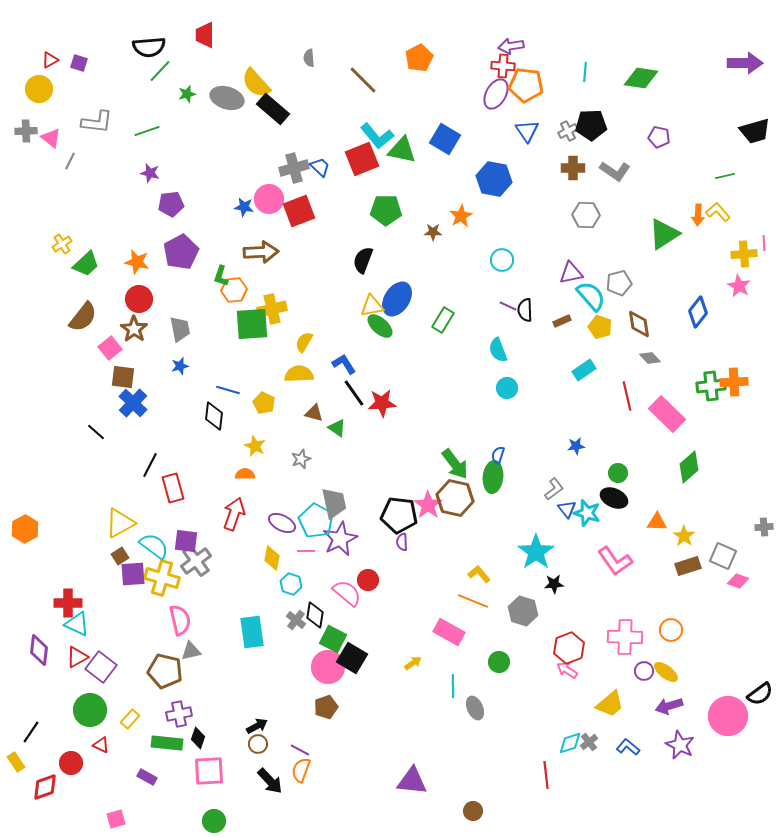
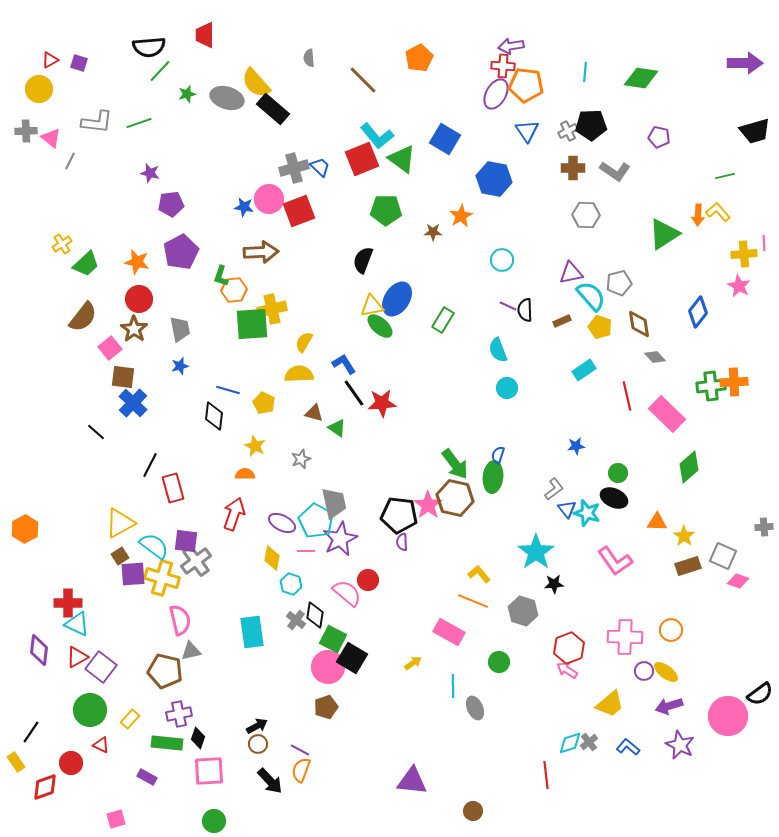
green line at (147, 131): moved 8 px left, 8 px up
green triangle at (402, 150): moved 9 px down; rotated 24 degrees clockwise
gray diamond at (650, 358): moved 5 px right, 1 px up
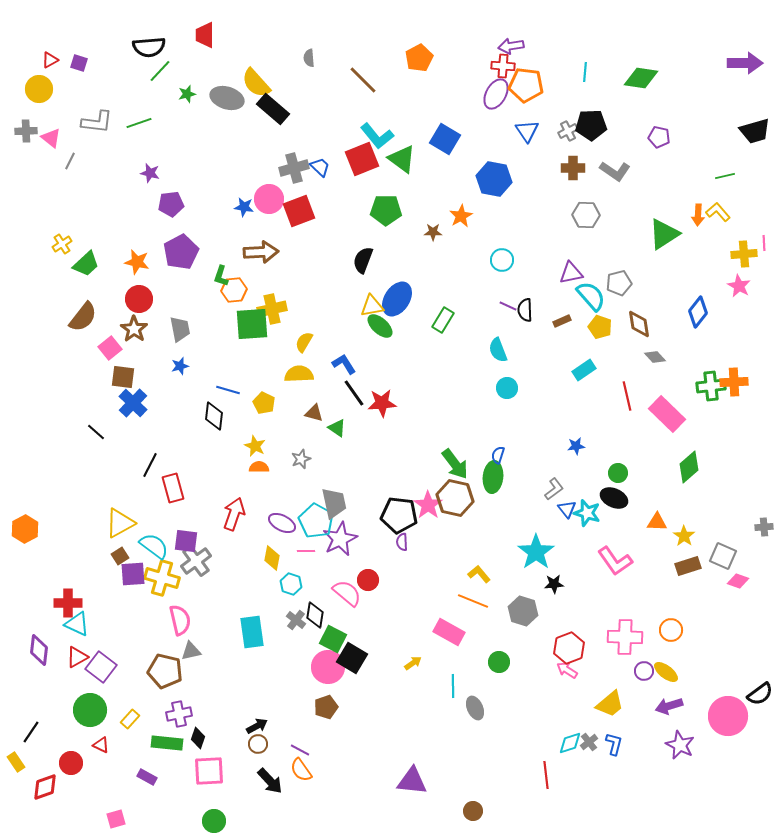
orange semicircle at (245, 474): moved 14 px right, 7 px up
blue L-shape at (628, 747): moved 14 px left, 3 px up; rotated 65 degrees clockwise
orange semicircle at (301, 770): rotated 55 degrees counterclockwise
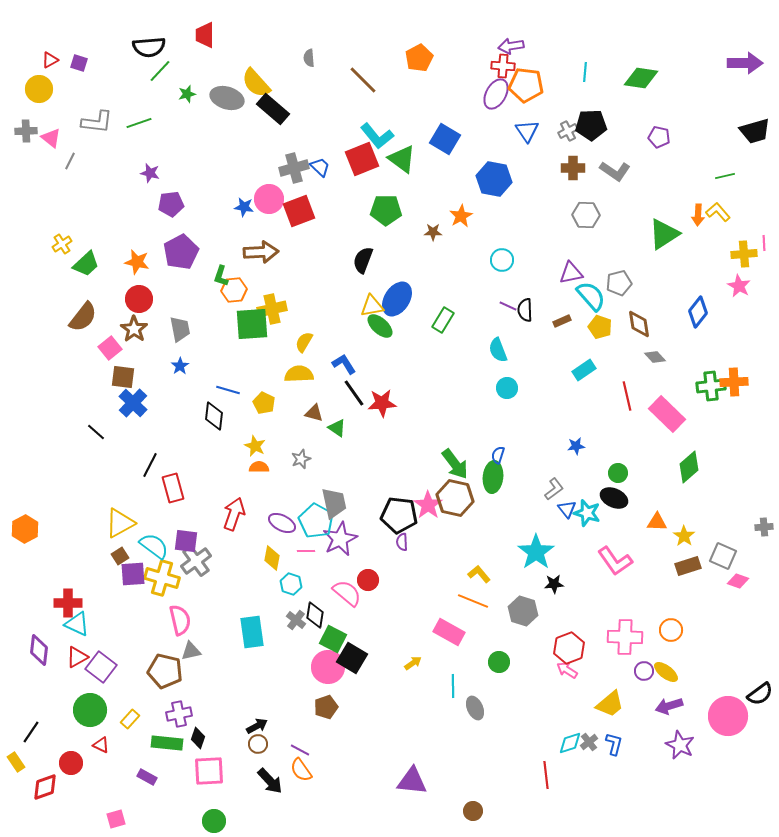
blue star at (180, 366): rotated 18 degrees counterclockwise
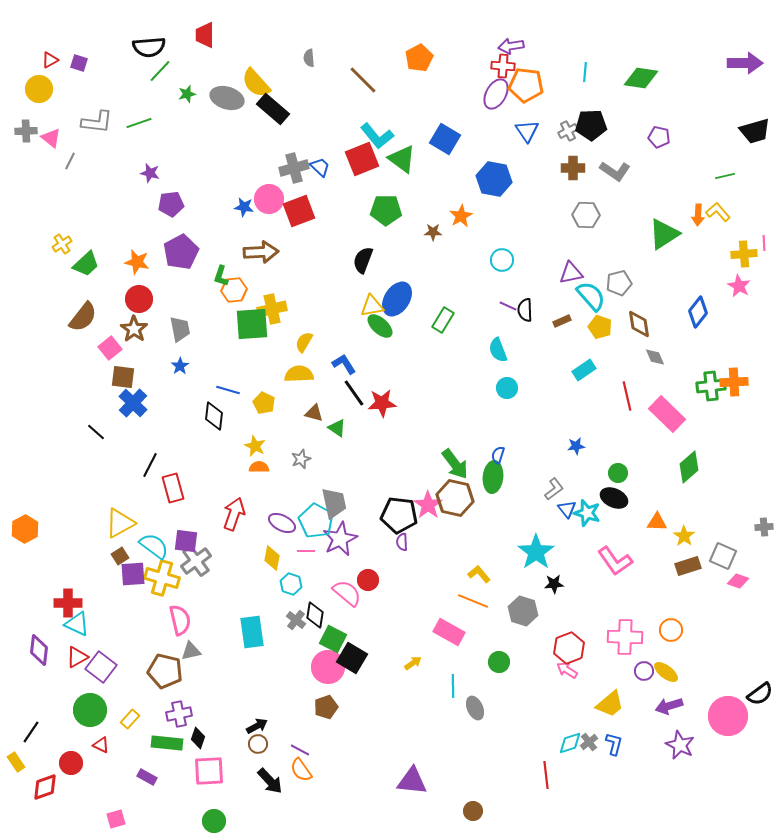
gray diamond at (655, 357): rotated 20 degrees clockwise
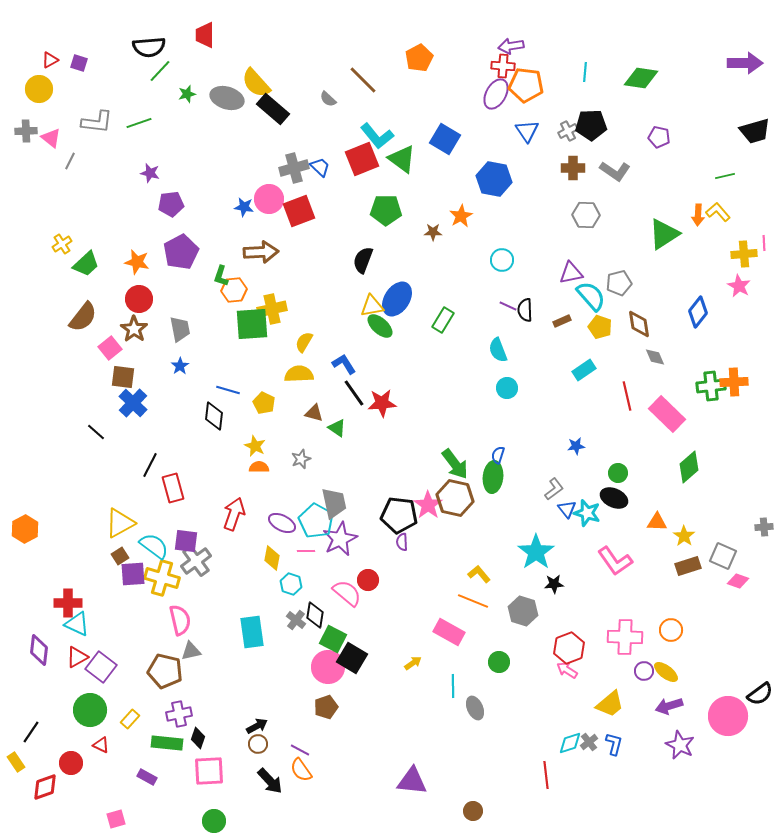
gray semicircle at (309, 58): moved 19 px right, 41 px down; rotated 42 degrees counterclockwise
